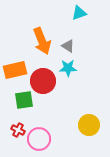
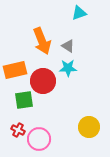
yellow circle: moved 2 px down
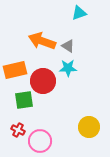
orange arrow: rotated 132 degrees clockwise
pink circle: moved 1 px right, 2 px down
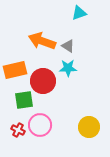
pink circle: moved 16 px up
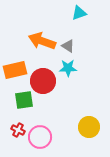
pink circle: moved 12 px down
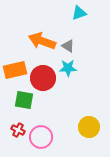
red circle: moved 3 px up
green square: rotated 18 degrees clockwise
pink circle: moved 1 px right
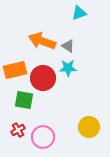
red cross: rotated 32 degrees clockwise
pink circle: moved 2 px right
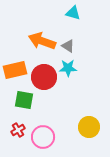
cyan triangle: moved 6 px left; rotated 35 degrees clockwise
red circle: moved 1 px right, 1 px up
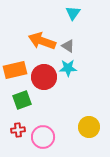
cyan triangle: rotated 49 degrees clockwise
green square: moved 2 px left; rotated 30 degrees counterclockwise
red cross: rotated 24 degrees clockwise
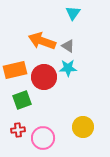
yellow circle: moved 6 px left
pink circle: moved 1 px down
